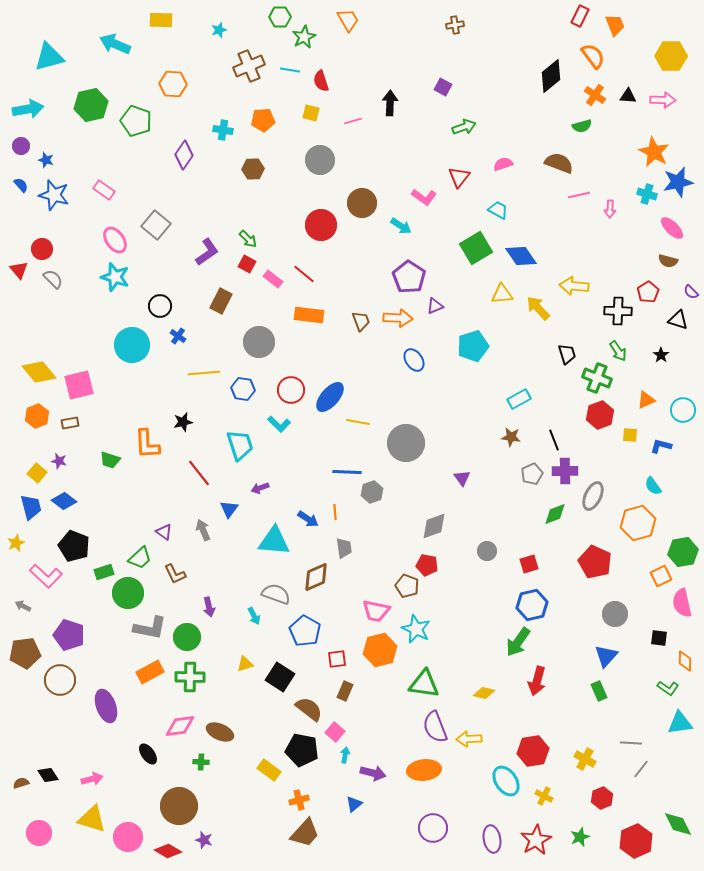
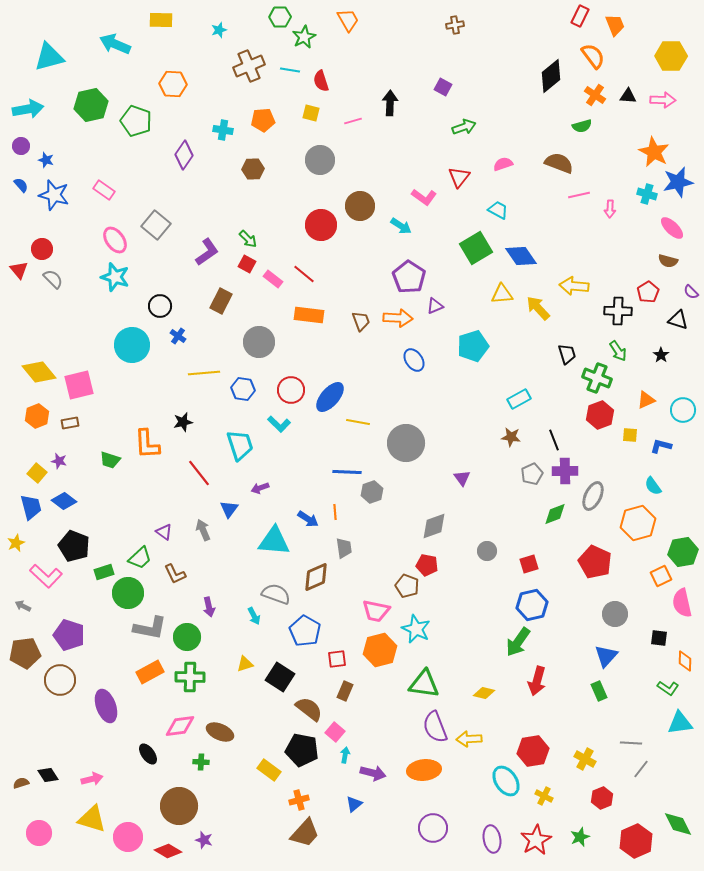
brown circle at (362, 203): moved 2 px left, 3 px down
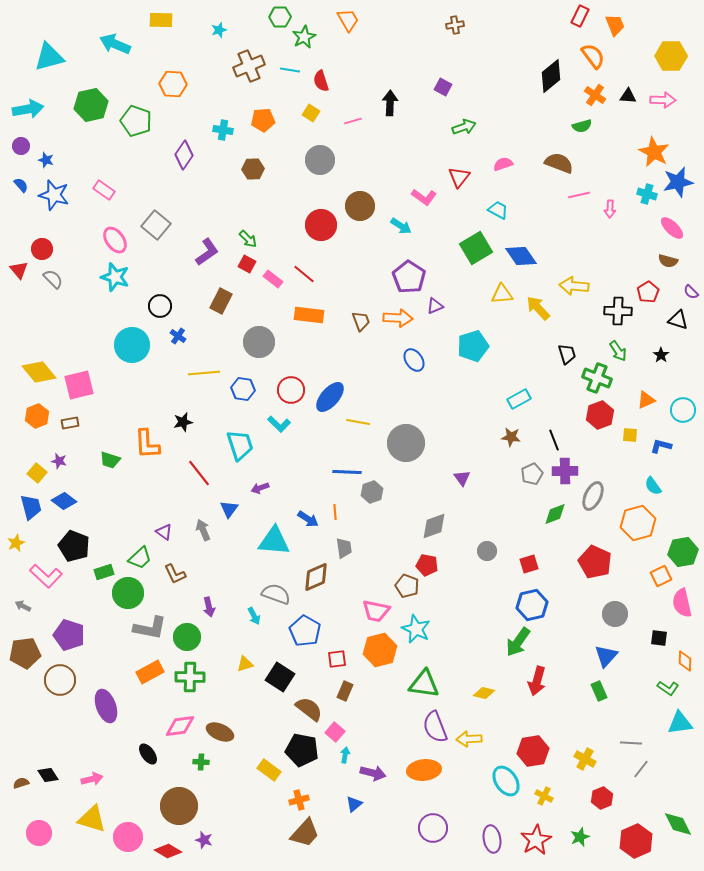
yellow square at (311, 113): rotated 18 degrees clockwise
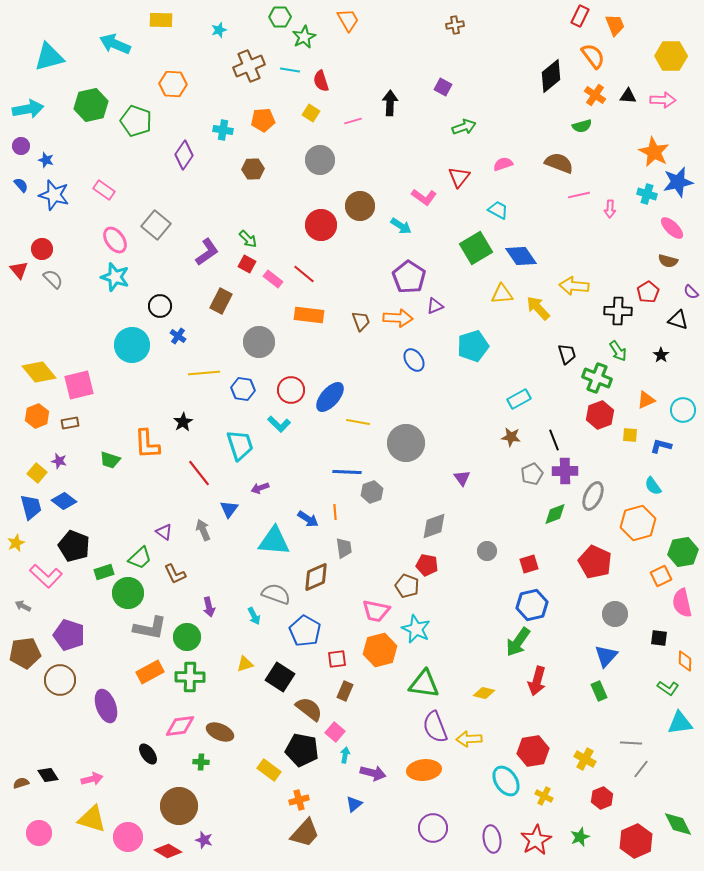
black star at (183, 422): rotated 18 degrees counterclockwise
